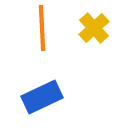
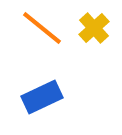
orange line: rotated 48 degrees counterclockwise
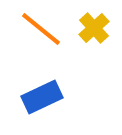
orange line: moved 1 px left, 1 px down
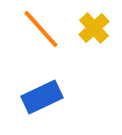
orange line: rotated 9 degrees clockwise
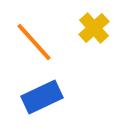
orange line: moved 7 px left, 13 px down
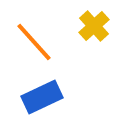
yellow cross: moved 2 px up
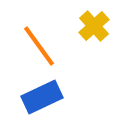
orange line: moved 5 px right, 4 px down; rotated 6 degrees clockwise
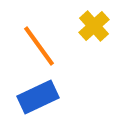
blue rectangle: moved 4 px left
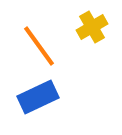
yellow cross: moved 2 px left, 1 px down; rotated 12 degrees clockwise
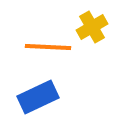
orange line: moved 9 px right, 1 px down; rotated 51 degrees counterclockwise
